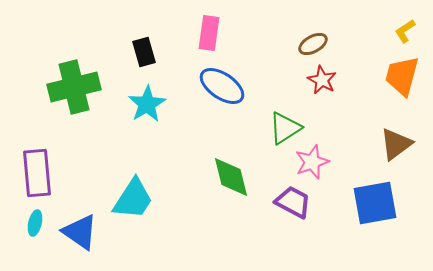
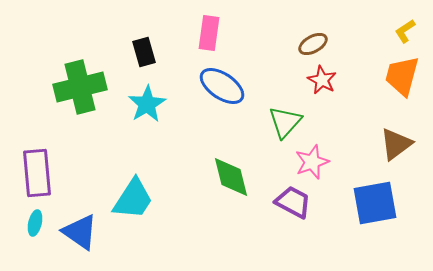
green cross: moved 6 px right
green triangle: moved 6 px up; rotated 15 degrees counterclockwise
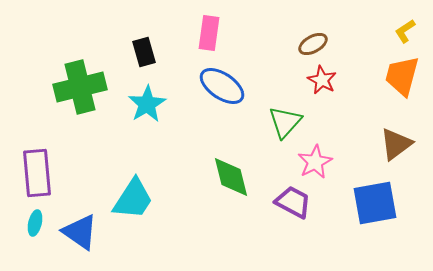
pink star: moved 3 px right; rotated 8 degrees counterclockwise
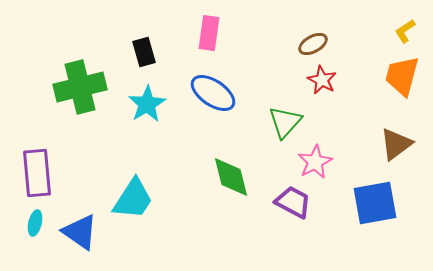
blue ellipse: moved 9 px left, 7 px down
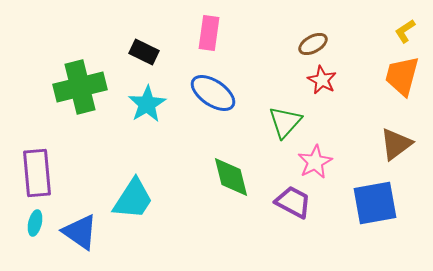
black rectangle: rotated 48 degrees counterclockwise
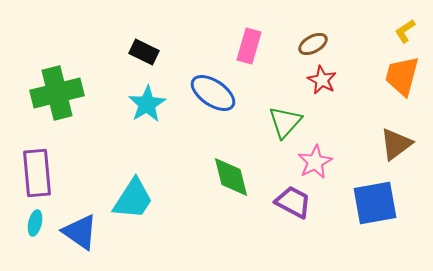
pink rectangle: moved 40 px right, 13 px down; rotated 8 degrees clockwise
green cross: moved 23 px left, 6 px down
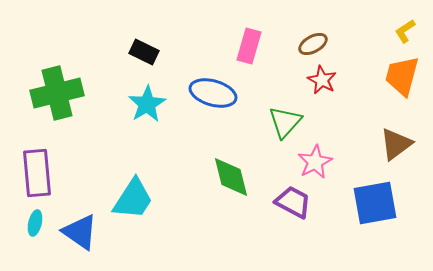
blue ellipse: rotated 18 degrees counterclockwise
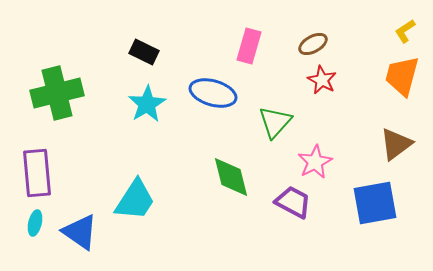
green triangle: moved 10 px left
cyan trapezoid: moved 2 px right, 1 px down
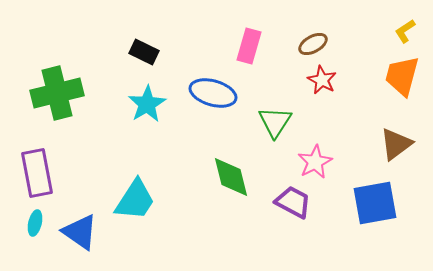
green triangle: rotated 9 degrees counterclockwise
purple rectangle: rotated 6 degrees counterclockwise
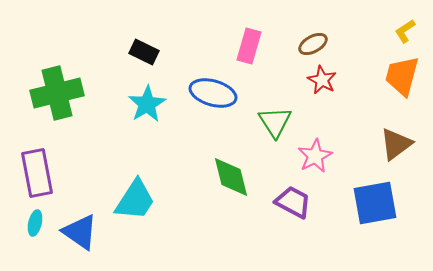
green triangle: rotated 6 degrees counterclockwise
pink star: moved 6 px up
